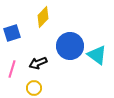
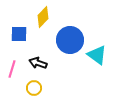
blue square: moved 7 px right, 1 px down; rotated 18 degrees clockwise
blue circle: moved 6 px up
black arrow: rotated 42 degrees clockwise
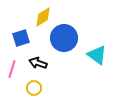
yellow diamond: rotated 15 degrees clockwise
blue square: moved 2 px right, 4 px down; rotated 18 degrees counterclockwise
blue circle: moved 6 px left, 2 px up
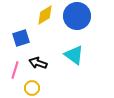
yellow diamond: moved 2 px right, 2 px up
blue circle: moved 13 px right, 22 px up
cyan triangle: moved 23 px left
pink line: moved 3 px right, 1 px down
yellow circle: moved 2 px left
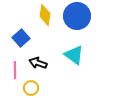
yellow diamond: rotated 50 degrees counterclockwise
blue square: rotated 24 degrees counterclockwise
pink line: rotated 18 degrees counterclockwise
yellow circle: moved 1 px left
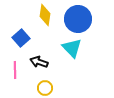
blue circle: moved 1 px right, 3 px down
cyan triangle: moved 2 px left, 7 px up; rotated 10 degrees clockwise
black arrow: moved 1 px right, 1 px up
yellow circle: moved 14 px right
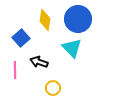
yellow diamond: moved 5 px down
yellow circle: moved 8 px right
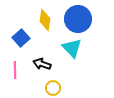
black arrow: moved 3 px right, 2 px down
